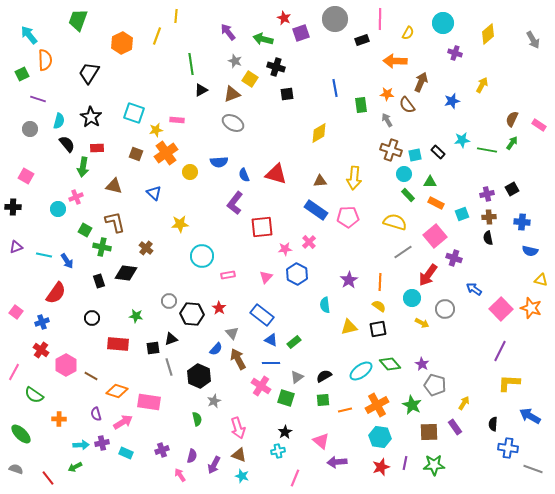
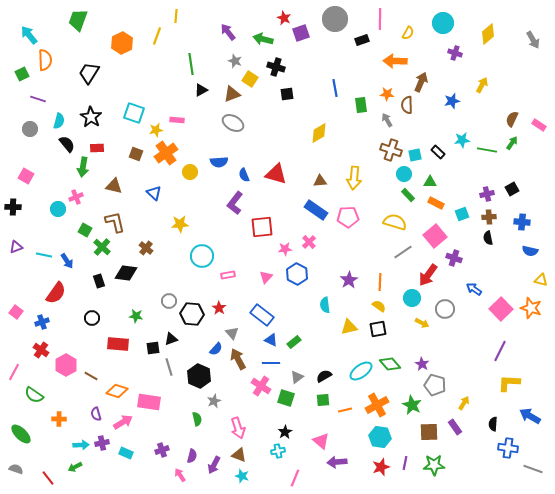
brown semicircle at (407, 105): rotated 36 degrees clockwise
green cross at (102, 247): rotated 30 degrees clockwise
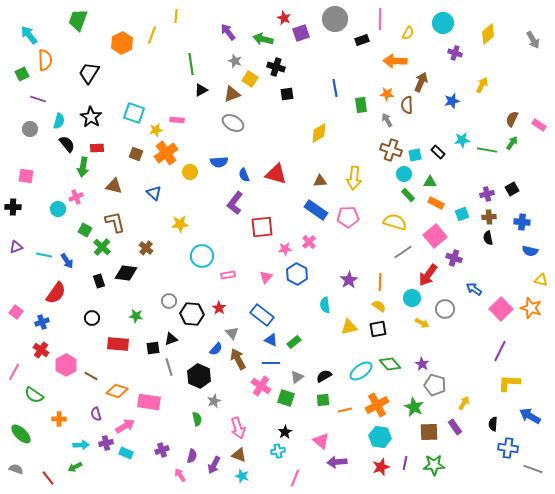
yellow line at (157, 36): moved 5 px left, 1 px up
pink square at (26, 176): rotated 21 degrees counterclockwise
green star at (412, 405): moved 2 px right, 2 px down
pink arrow at (123, 422): moved 2 px right, 4 px down
purple cross at (102, 443): moved 4 px right
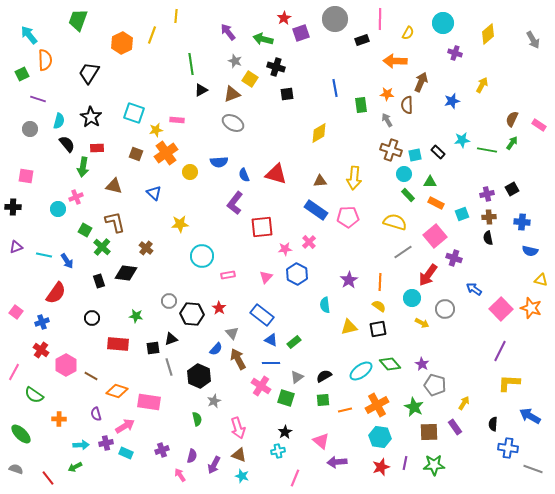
red star at (284, 18): rotated 16 degrees clockwise
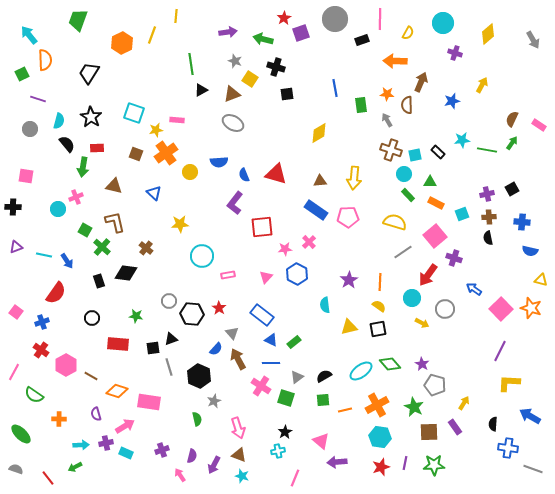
purple arrow at (228, 32): rotated 120 degrees clockwise
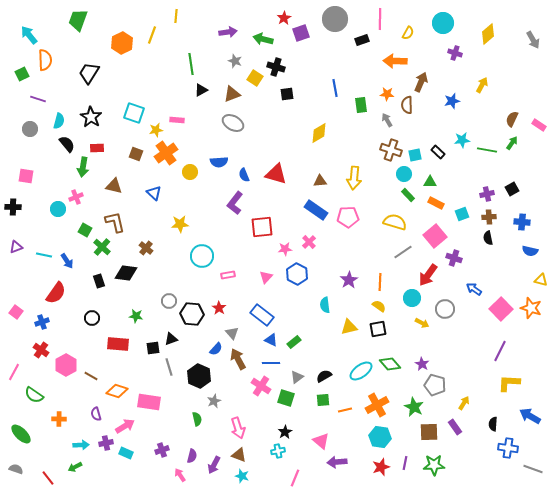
yellow square at (250, 79): moved 5 px right, 1 px up
